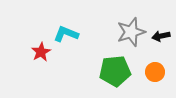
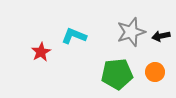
cyan L-shape: moved 8 px right, 2 px down
green pentagon: moved 2 px right, 3 px down
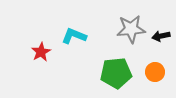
gray star: moved 3 px up; rotated 12 degrees clockwise
green pentagon: moved 1 px left, 1 px up
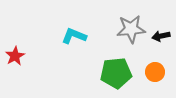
red star: moved 26 px left, 4 px down
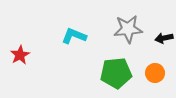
gray star: moved 3 px left
black arrow: moved 3 px right, 2 px down
red star: moved 5 px right, 1 px up
orange circle: moved 1 px down
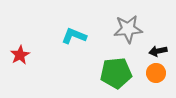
black arrow: moved 6 px left, 13 px down
orange circle: moved 1 px right
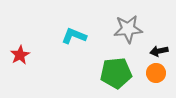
black arrow: moved 1 px right
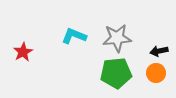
gray star: moved 11 px left, 9 px down
red star: moved 3 px right, 3 px up
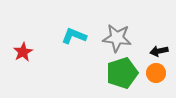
gray star: rotated 12 degrees clockwise
green pentagon: moved 6 px right; rotated 12 degrees counterclockwise
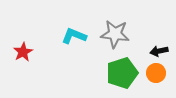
gray star: moved 2 px left, 4 px up
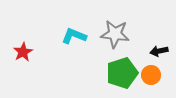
orange circle: moved 5 px left, 2 px down
